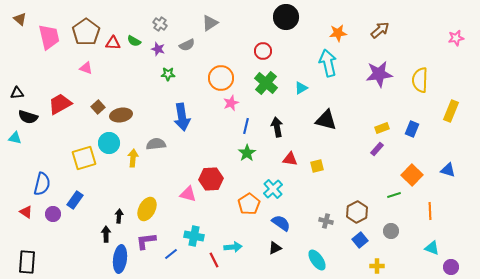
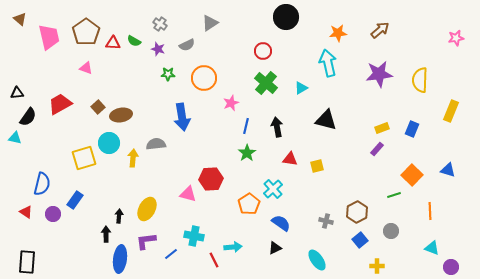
orange circle at (221, 78): moved 17 px left
black semicircle at (28, 117): rotated 72 degrees counterclockwise
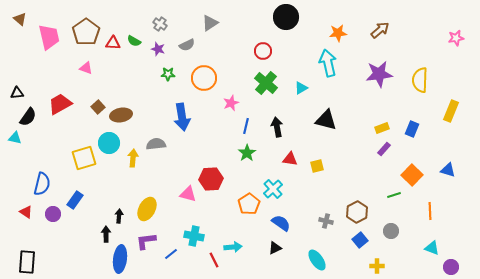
purple rectangle at (377, 149): moved 7 px right
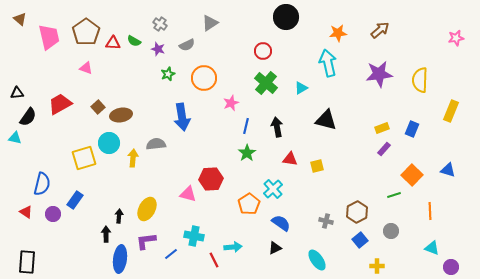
green star at (168, 74): rotated 24 degrees counterclockwise
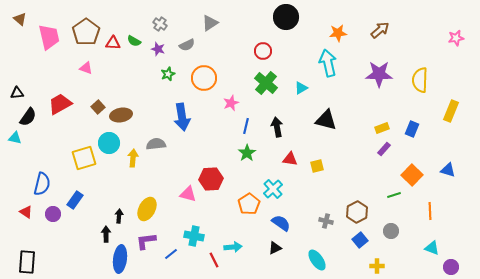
purple star at (379, 74): rotated 8 degrees clockwise
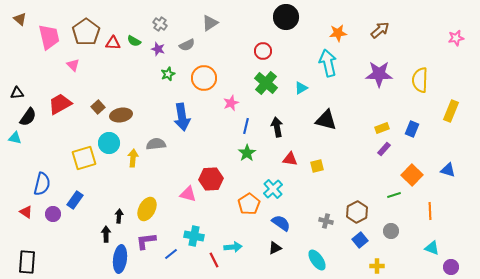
pink triangle at (86, 68): moved 13 px left, 3 px up; rotated 24 degrees clockwise
